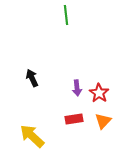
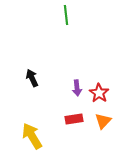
yellow arrow: rotated 16 degrees clockwise
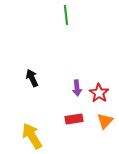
orange triangle: moved 2 px right
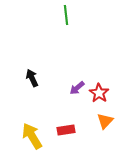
purple arrow: rotated 56 degrees clockwise
red rectangle: moved 8 px left, 11 px down
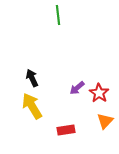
green line: moved 8 px left
yellow arrow: moved 30 px up
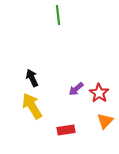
purple arrow: moved 1 px left, 1 px down
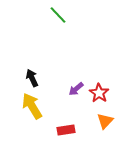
green line: rotated 36 degrees counterclockwise
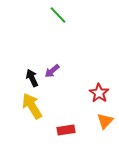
purple arrow: moved 24 px left, 18 px up
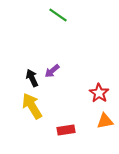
green line: rotated 12 degrees counterclockwise
orange triangle: rotated 36 degrees clockwise
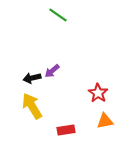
black arrow: rotated 78 degrees counterclockwise
red star: moved 1 px left
